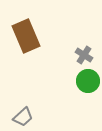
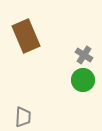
green circle: moved 5 px left, 1 px up
gray trapezoid: rotated 45 degrees counterclockwise
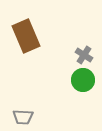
gray trapezoid: rotated 90 degrees clockwise
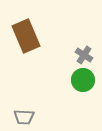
gray trapezoid: moved 1 px right
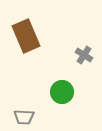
green circle: moved 21 px left, 12 px down
